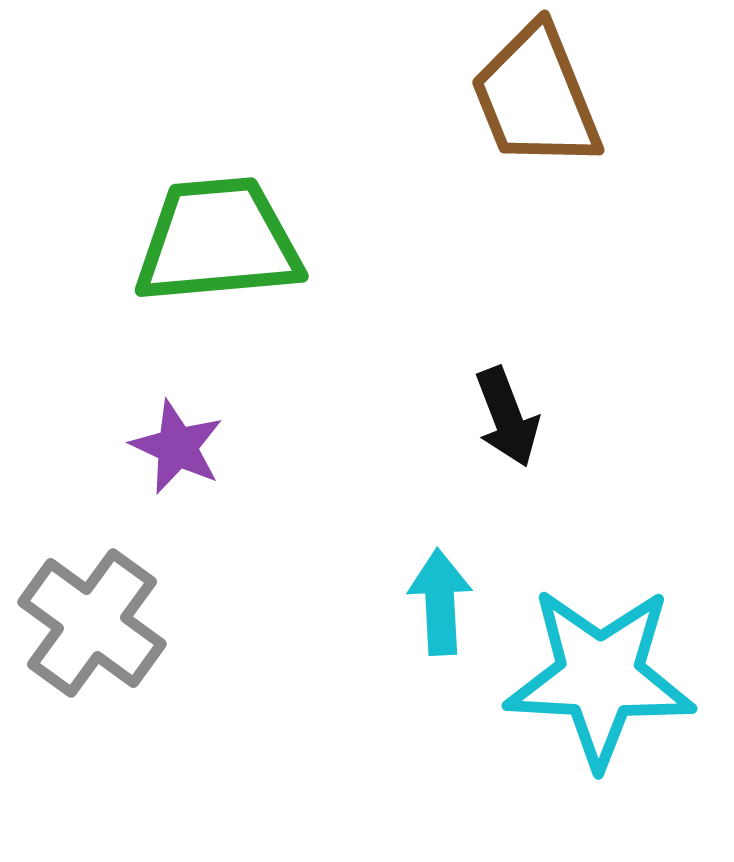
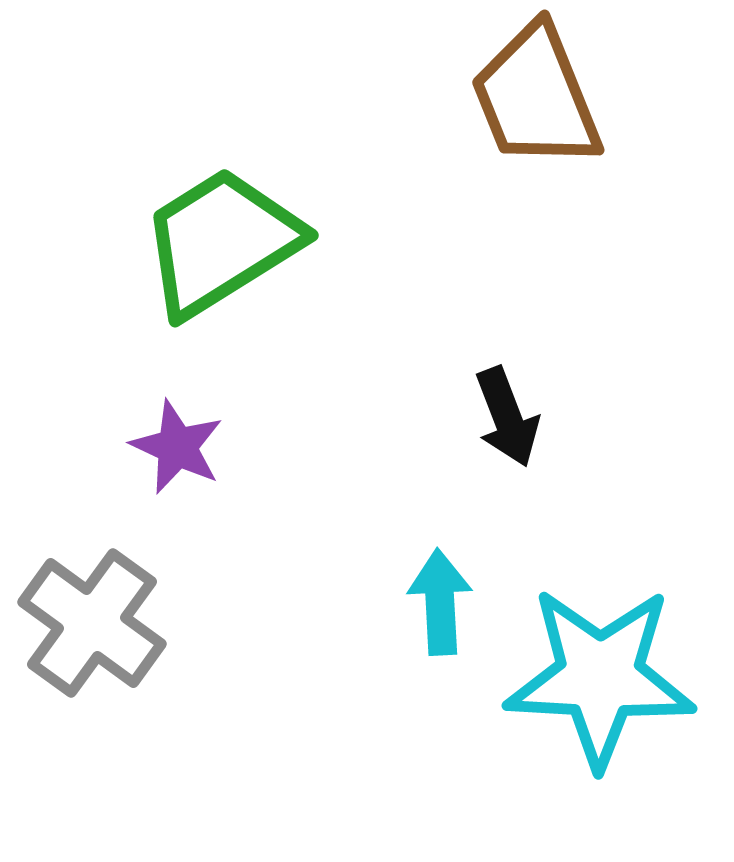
green trapezoid: moved 3 px right, 1 px down; rotated 27 degrees counterclockwise
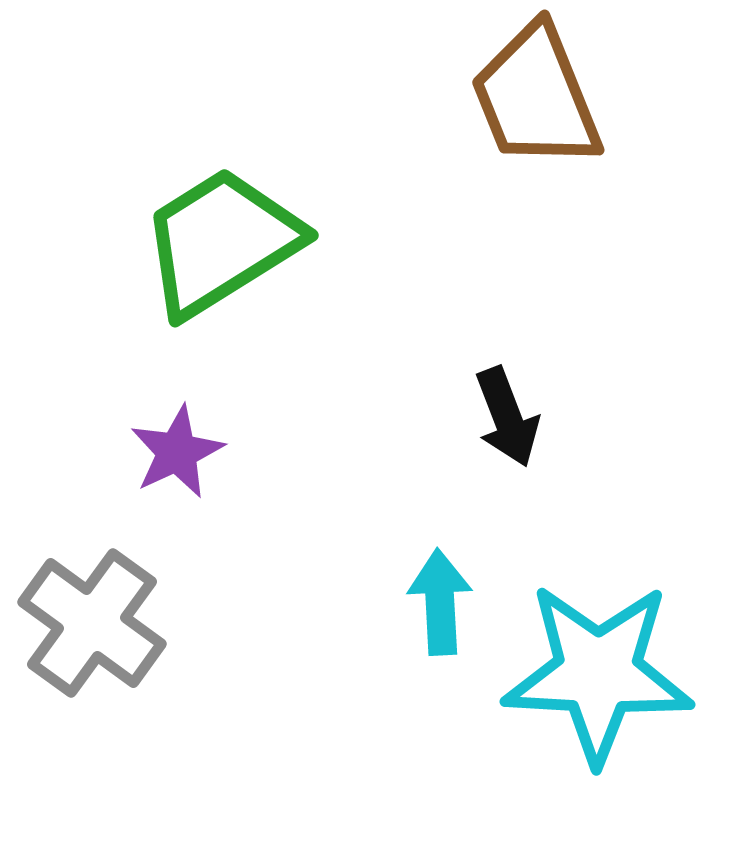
purple star: moved 5 px down; rotated 22 degrees clockwise
cyan star: moved 2 px left, 4 px up
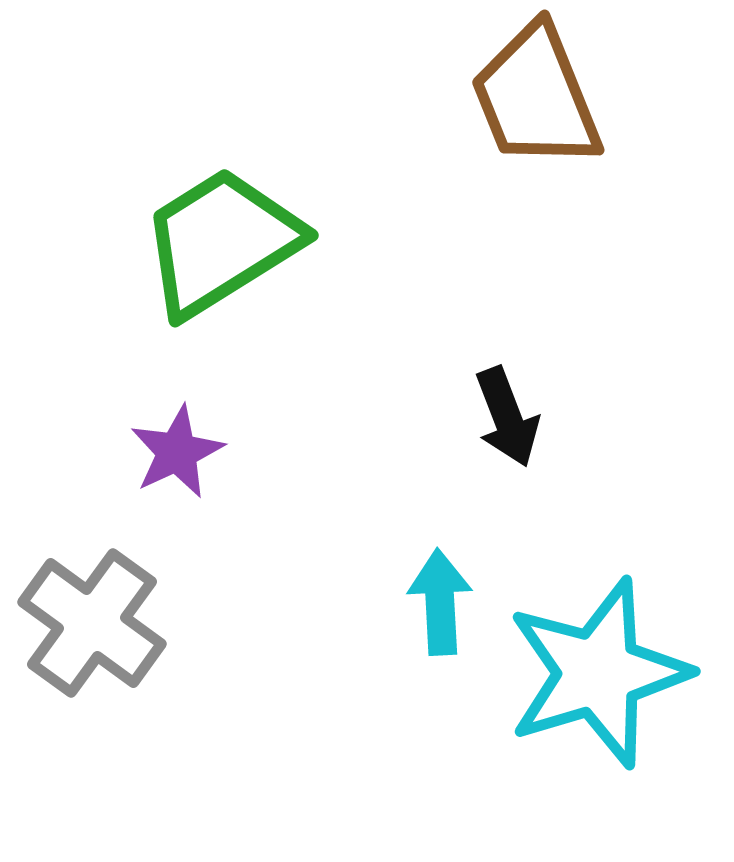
cyan star: rotated 20 degrees counterclockwise
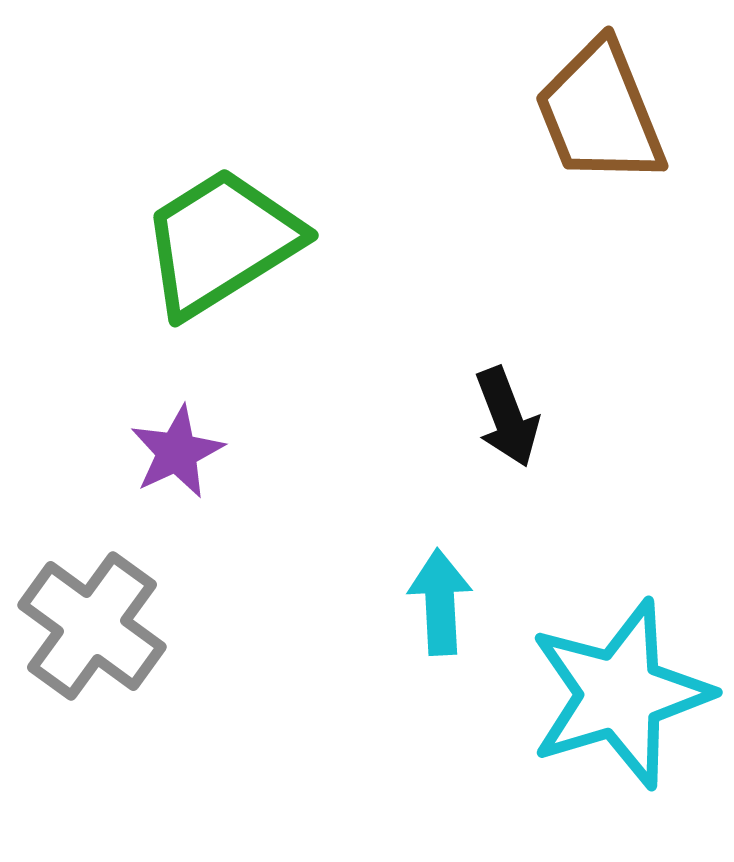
brown trapezoid: moved 64 px right, 16 px down
gray cross: moved 3 px down
cyan star: moved 22 px right, 21 px down
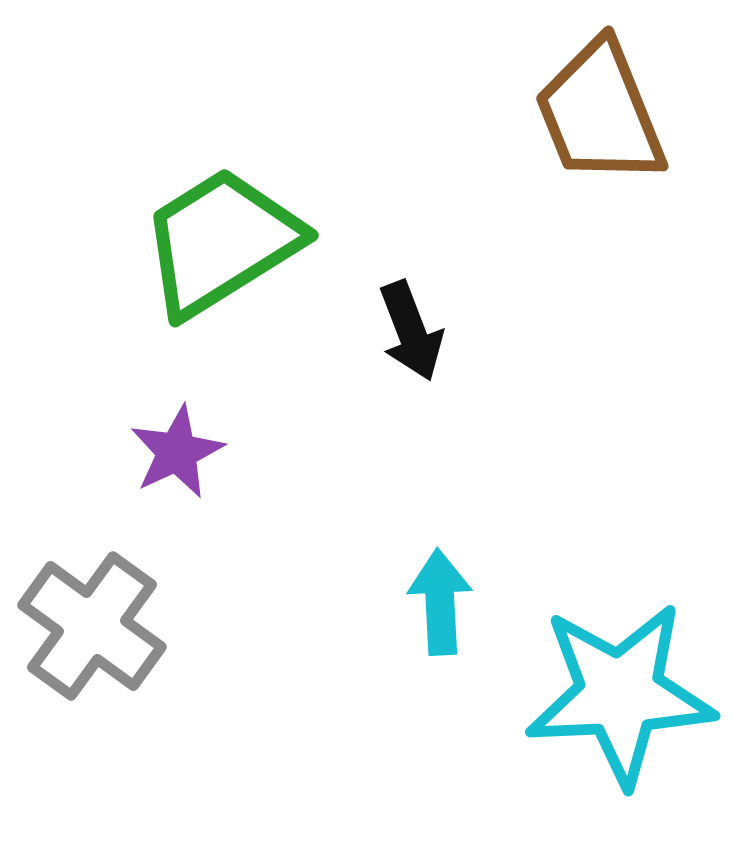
black arrow: moved 96 px left, 86 px up
cyan star: rotated 14 degrees clockwise
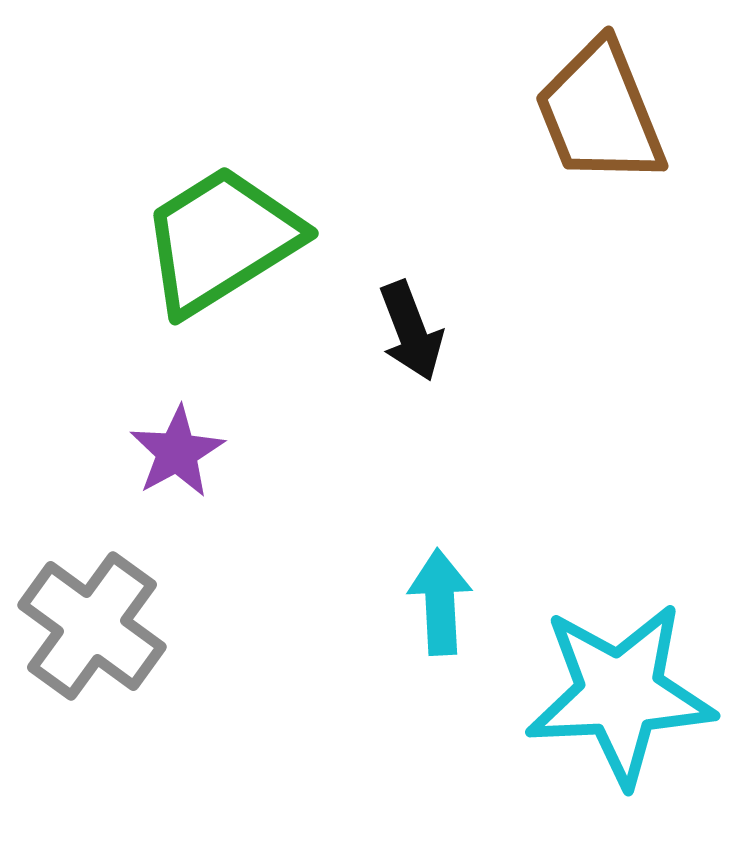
green trapezoid: moved 2 px up
purple star: rotated 4 degrees counterclockwise
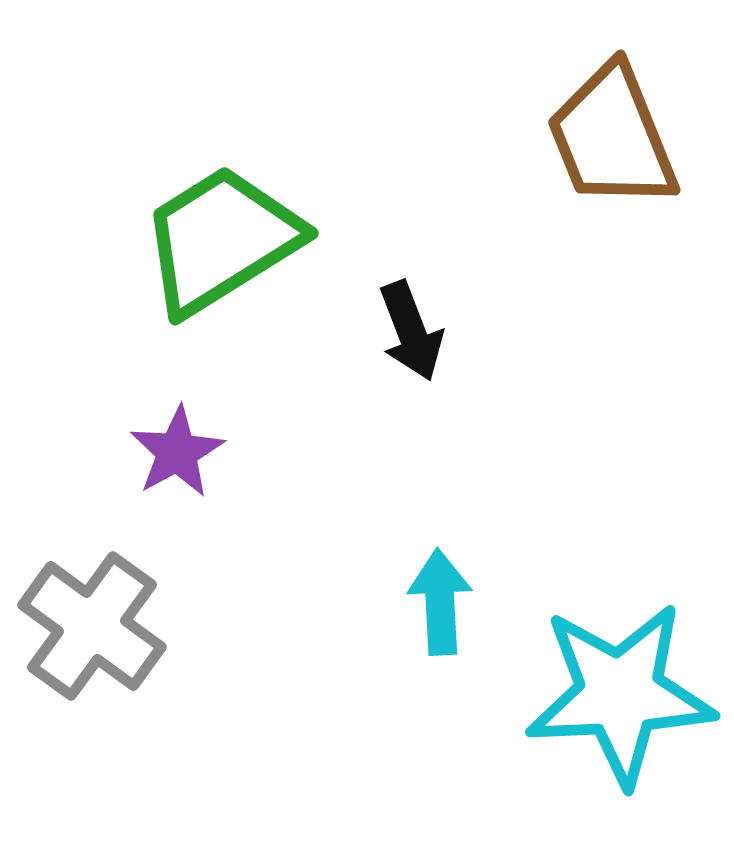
brown trapezoid: moved 12 px right, 24 px down
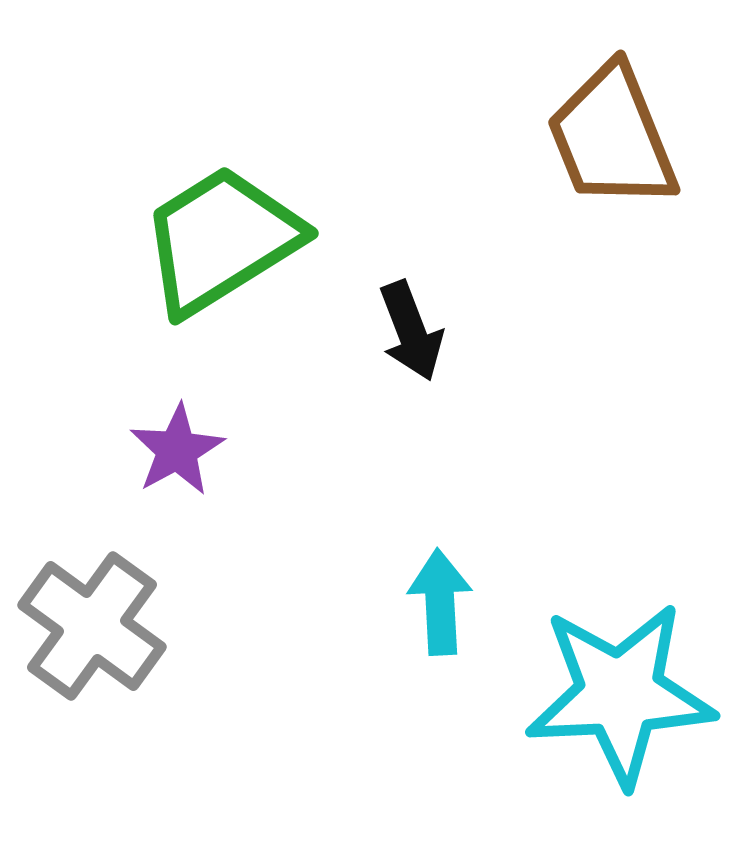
purple star: moved 2 px up
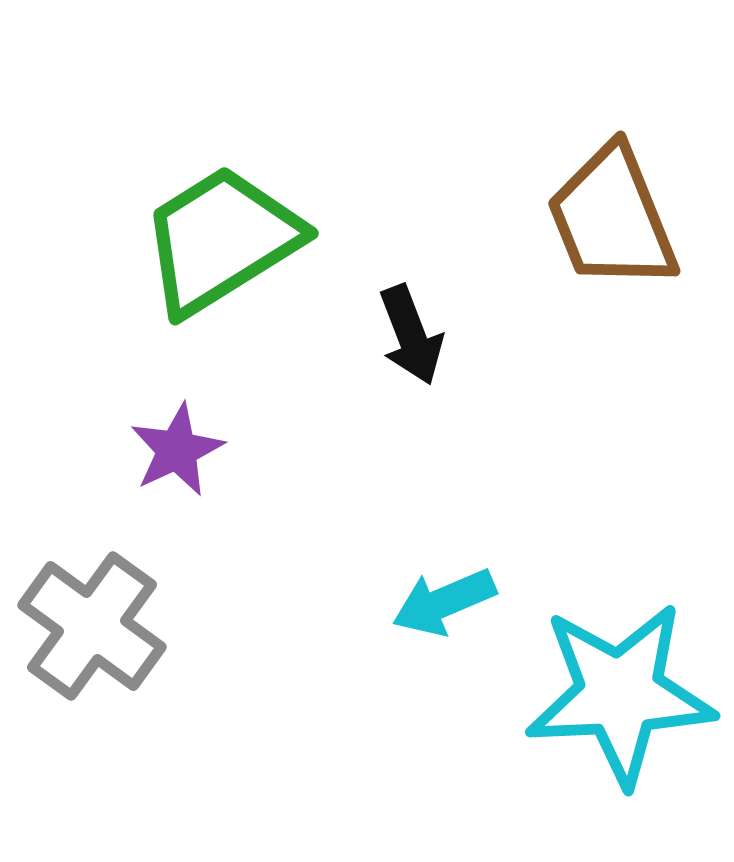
brown trapezoid: moved 81 px down
black arrow: moved 4 px down
purple star: rotated 4 degrees clockwise
cyan arrow: moved 4 px right; rotated 110 degrees counterclockwise
